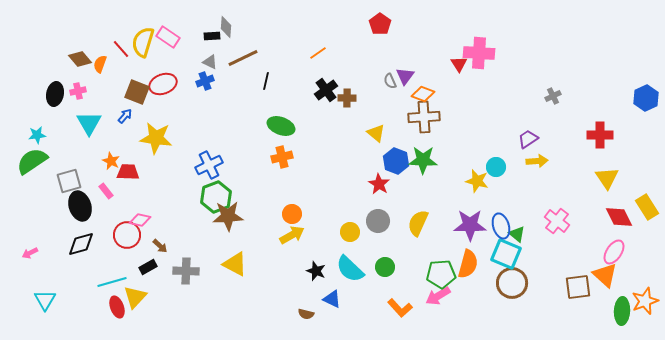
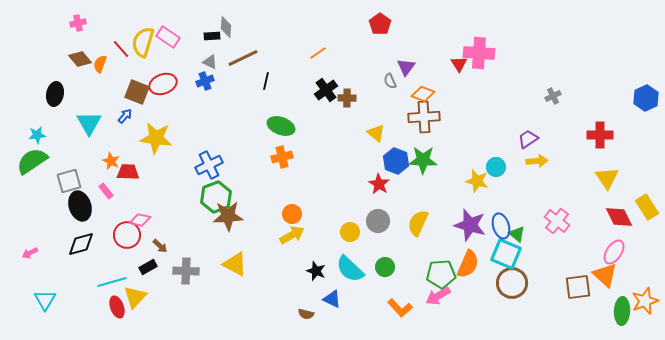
purple triangle at (405, 76): moved 1 px right, 9 px up
pink cross at (78, 91): moved 68 px up
purple star at (470, 225): rotated 16 degrees clockwise
orange semicircle at (468, 264): rotated 8 degrees clockwise
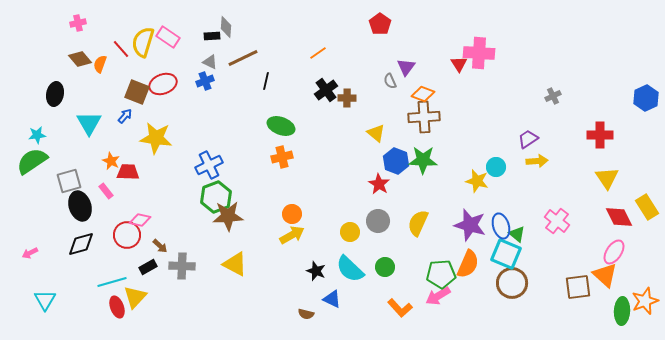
gray cross at (186, 271): moved 4 px left, 5 px up
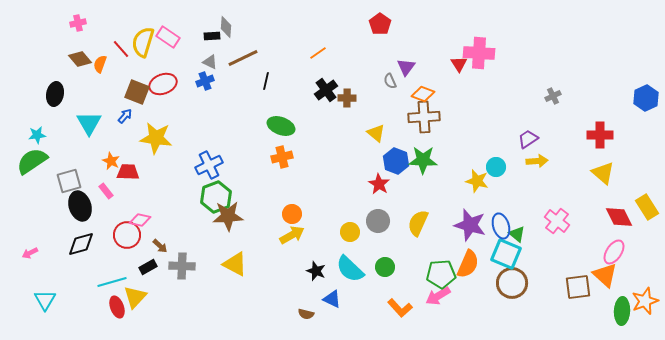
yellow triangle at (607, 178): moved 4 px left, 5 px up; rotated 15 degrees counterclockwise
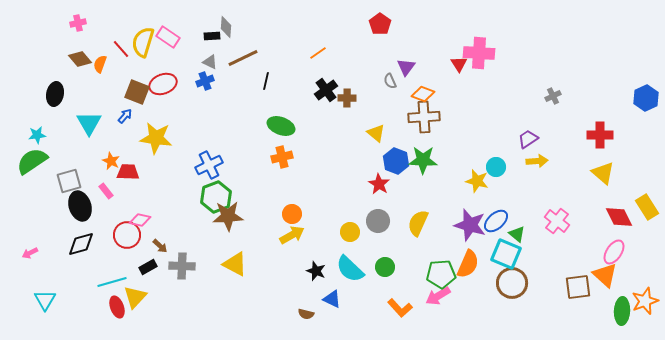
blue ellipse at (501, 226): moved 5 px left, 5 px up; rotated 65 degrees clockwise
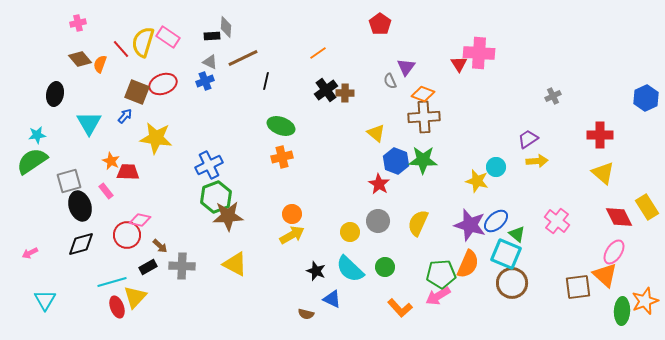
brown cross at (347, 98): moved 2 px left, 5 px up
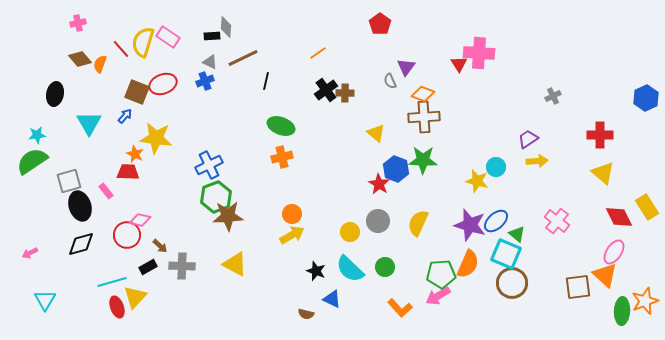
orange star at (111, 161): moved 24 px right, 7 px up
blue hexagon at (396, 161): moved 8 px down
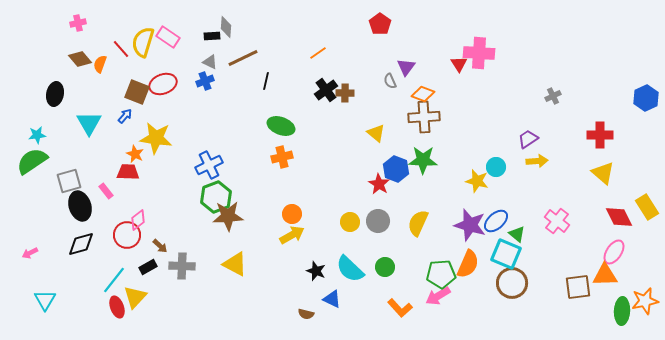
pink diamond at (140, 220): moved 2 px left; rotated 50 degrees counterclockwise
yellow circle at (350, 232): moved 10 px up
orange triangle at (605, 275): rotated 44 degrees counterclockwise
cyan line at (112, 282): moved 2 px right, 2 px up; rotated 36 degrees counterclockwise
orange star at (645, 301): rotated 8 degrees clockwise
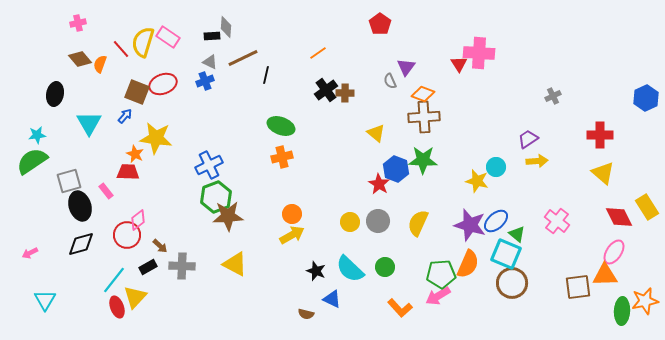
black line at (266, 81): moved 6 px up
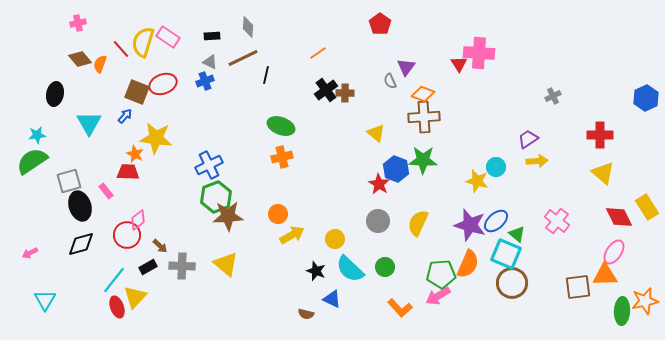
gray diamond at (226, 27): moved 22 px right
orange circle at (292, 214): moved 14 px left
yellow circle at (350, 222): moved 15 px left, 17 px down
yellow triangle at (235, 264): moved 9 px left; rotated 12 degrees clockwise
